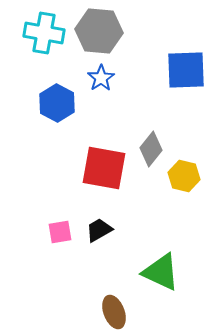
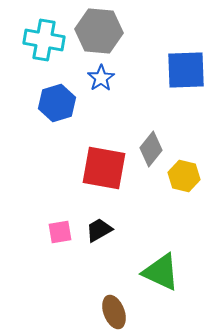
cyan cross: moved 7 px down
blue hexagon: rotated 15 degrees clockwise
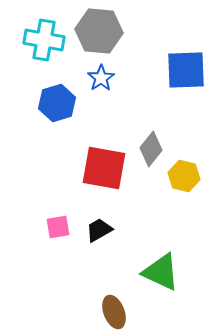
pink square: moved 2 px left, 5 px up
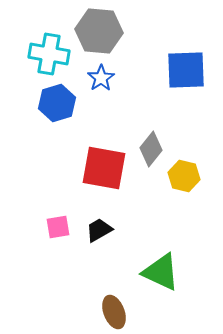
cyan cross: moved 5 px right, 14 px down
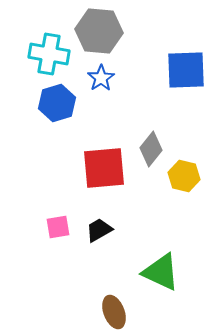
red square: rotated 15 degrees counterclockwise
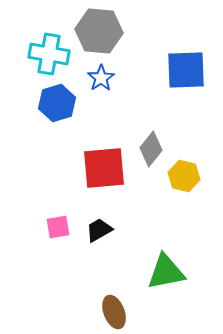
green triangle: moved 5 px right; rotated 36 degrees counterclockwise
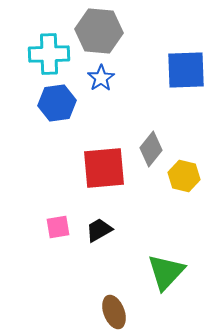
cyan cross: rotated 12 degrees counterclockwise
blue hexagon: rotated 9 degrees clockwise
green triangle: rotated 36 degrees counterclockwise
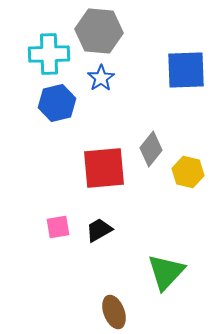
blue hexagon: rotated 6 degrees counterclockwise
yellow hexagon: moved 4 px right, 4 px up
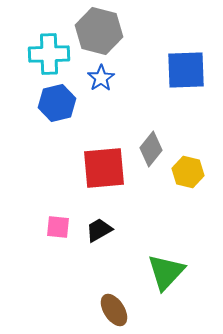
gray hexagon: rotated 9 degrees clockwise
pink square: rotated 15 degrees clockwise
brown ellipse: moved 2 px up; rotated 12 degrees counterclockwise
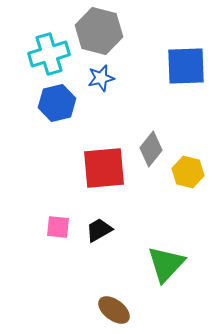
cyan cross: rotated 15 degrees counterclockwise
blue square: moved 4 px up
blue star: rotated 20 degrees clockwise
green triangle: moved 8 px up
brown ellipse: rotated 20 degrees counterclockwise
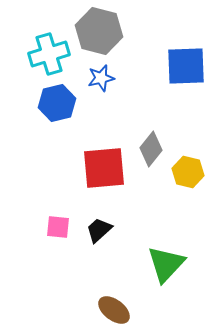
black trapezoid: rotated 12 degrees counterclockwise
